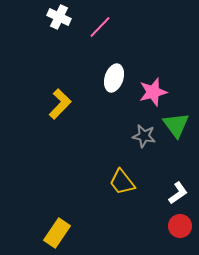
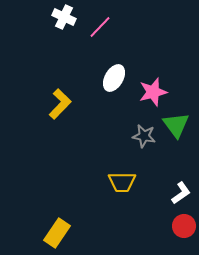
white cross: moved 5 px right
white ellipse: rotated 12 degrees clockwise
yellow trapezoid: rotated 52 degrees counterclockwise
white L-shape: moved 3 px right
red circle: moved 4 px right
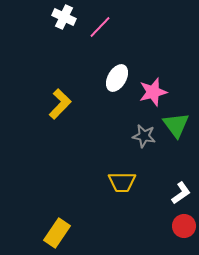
white ellipse: moved 3 px right
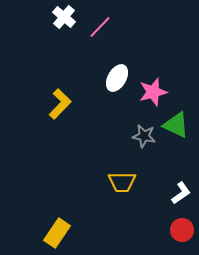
white cross: rotated 15 degrees clockwise
green triangle: rotated 28 degrees counterclockwise
red circle: moved 2 px left, 4 px down
